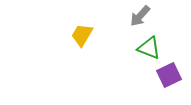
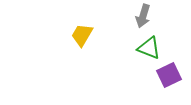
gray arrow: moved 3 px right; rotated 25 degrees counterclockwise
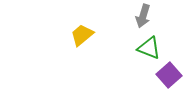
yellow trapezoid: rotated 20 degrees clockwise
purple square: rotated 15 degrees counterclockwise
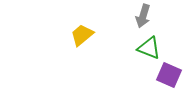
purple square: rotated 25 degrees counterclockwise
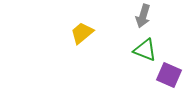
yellow trapezoid: moved 2 px up
green triangle: moved 4 px left, 2 px down
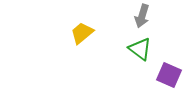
gray arrow: moved 1 px left
green triangle: moved 5 px left, 1 px up; rotated 15 degrees clockwise
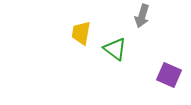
yellow trapezoid: moved 1 px left; rotated 40 degrees counterclockwise
green triangle: moved 25 px left
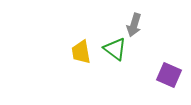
gray arrow: moved 8 px left, 9 px down
yellow trapezoid: moved 19 px down; rotated 20 degrees counterclockwise
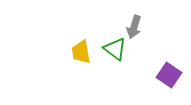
gray arrow: moved 2 px down
purple square: rotated 10 degrees clockwise
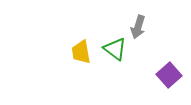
gray arrow: moved 4 px right
purple square: rotated 15 degrees clockwise
